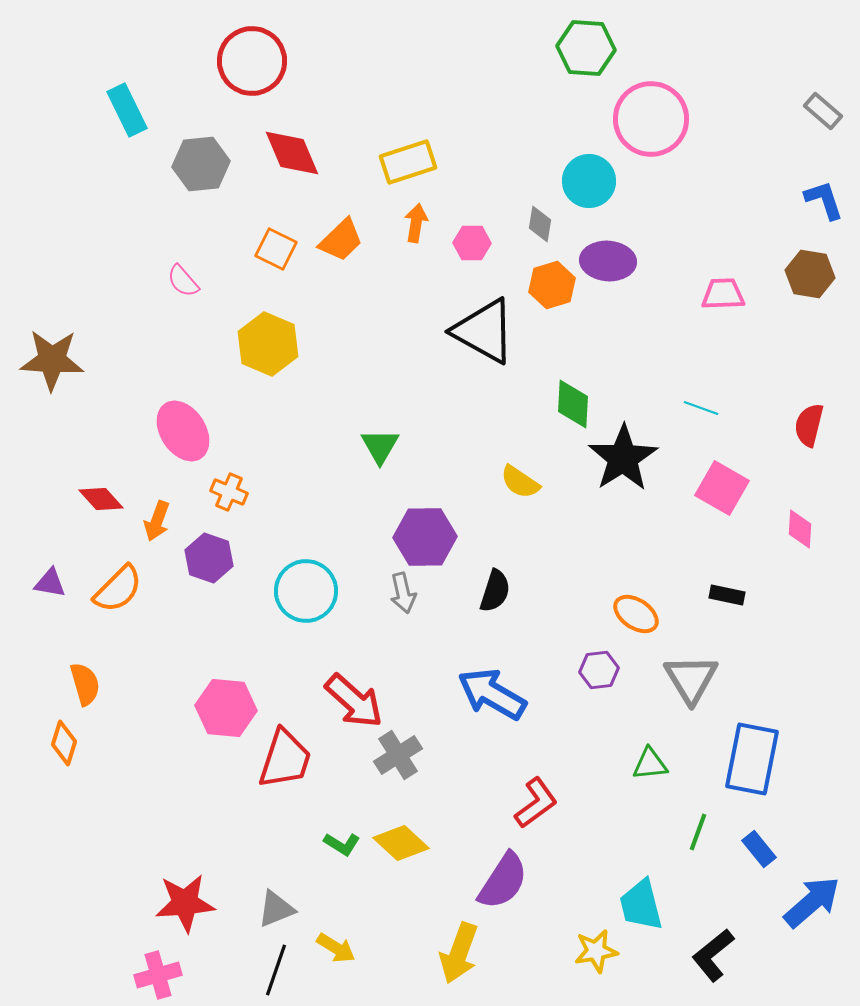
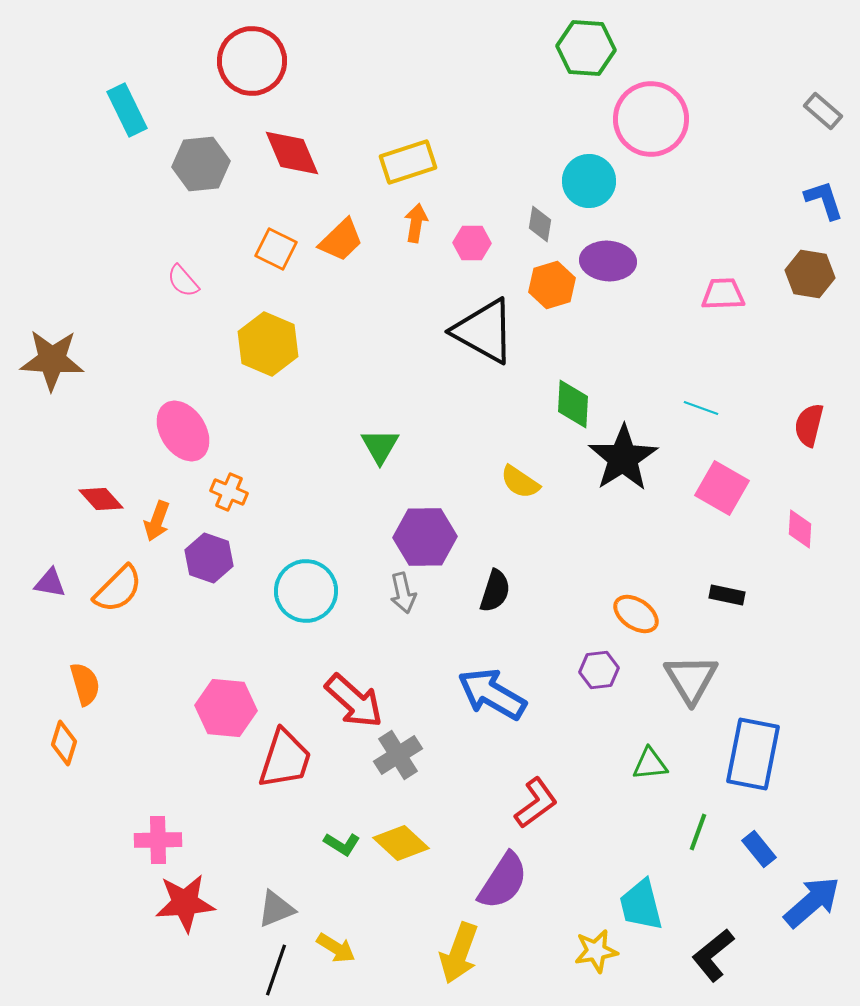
blue rectangle at (752, 759): moved 1 px right, 5 px up
pink cross at (158, 975): moved 135 px up; rotated 15 degrees clockwise
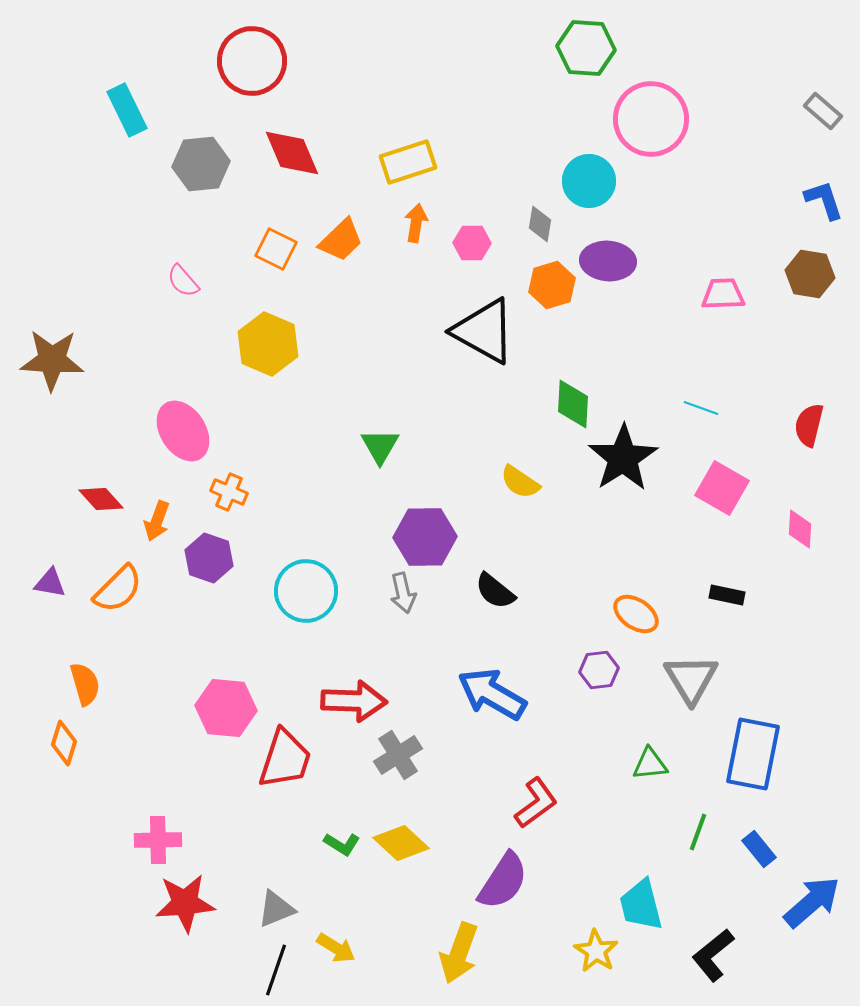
black semicircle at (495, 591): rotated 111 degrees clockwise
red arrow at (354, 701): rotated 40 degrees counterclockwise
yellow star at (596, 951): rotated 30 degrees counterclockwise
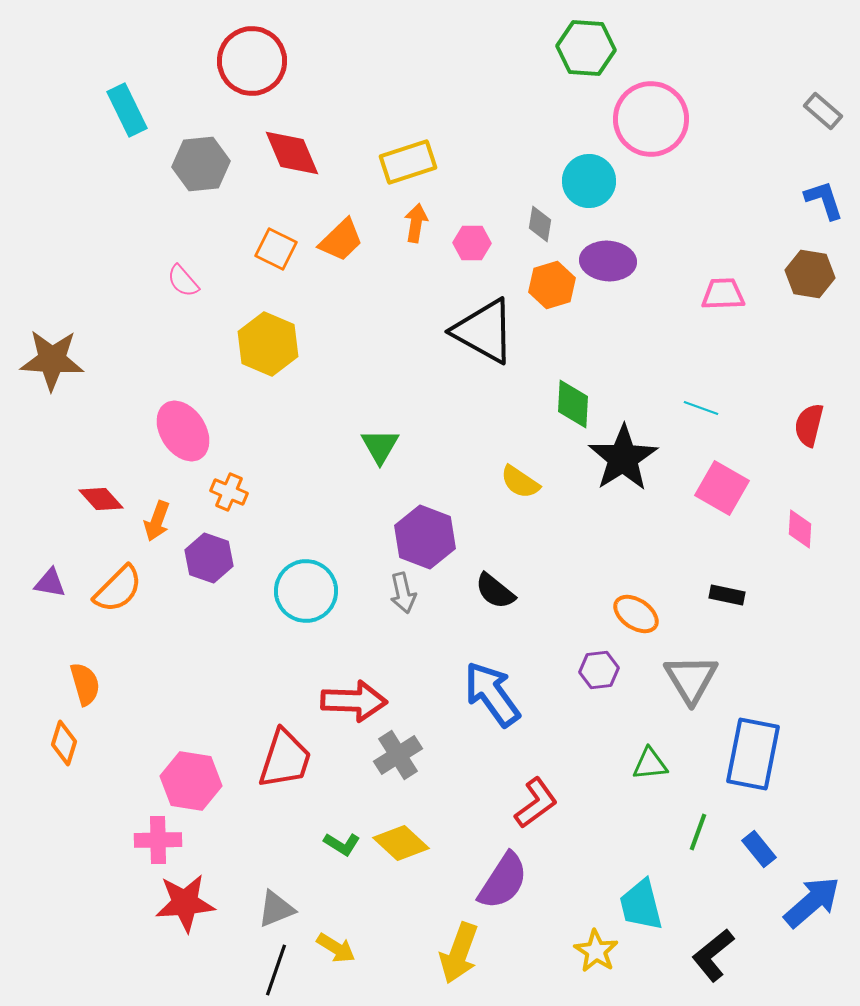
purple hexagon at (425, 537): rotated 22 degrees clockwise
blue arrow at (492, 694): rotated 24 degrees clockwise
pink hexagon at (226, 708): moved 35 px left, 73 px down; rotated 4 degrees clockwise
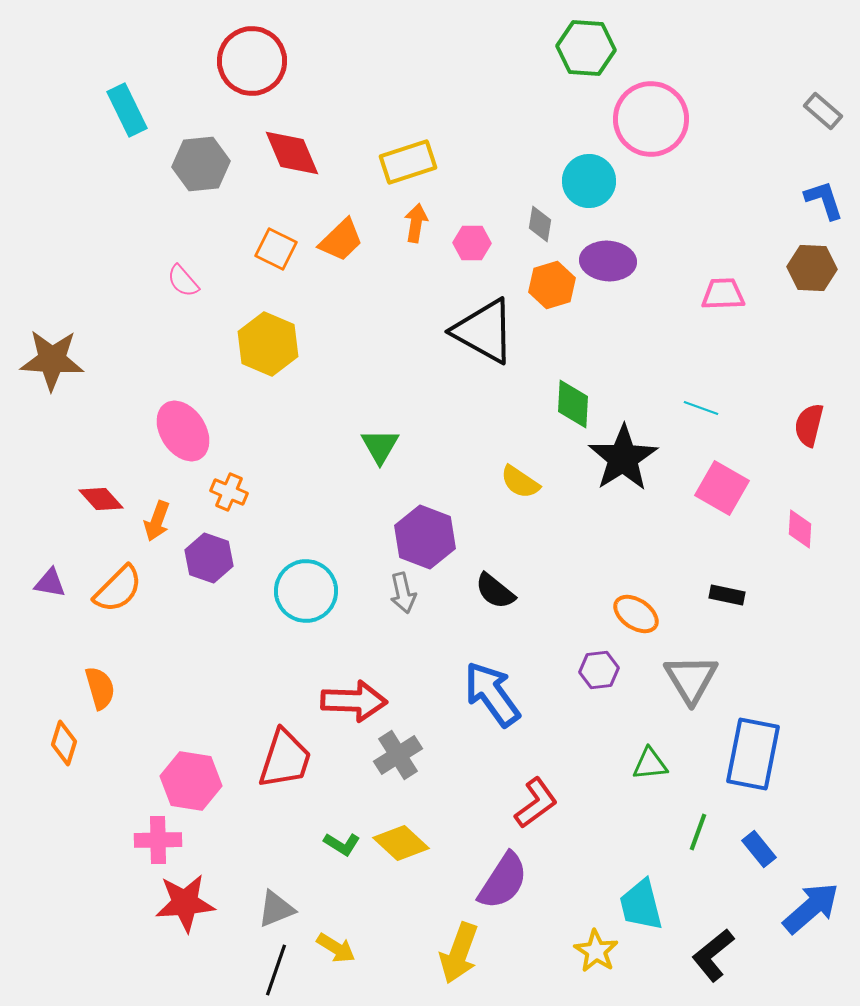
brown hexagon at (810, 274): moved 2 px right, 6 px up; rotated 6 degrees counterclockwise
orange semicircle at (85, 684): moved 15 px right, 4 px down
blue arrow at (812, 902): moved 1 px left, 6 px down
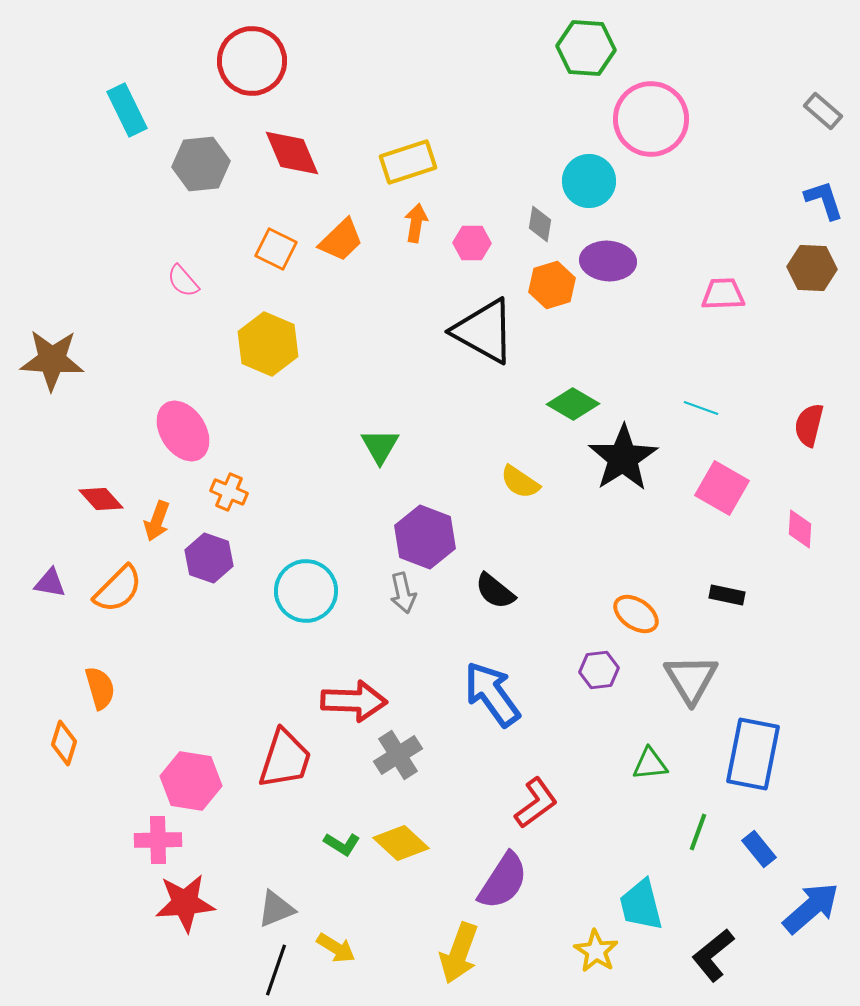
green diamond at (573, 404): rotated 63 degrees counterclockwise
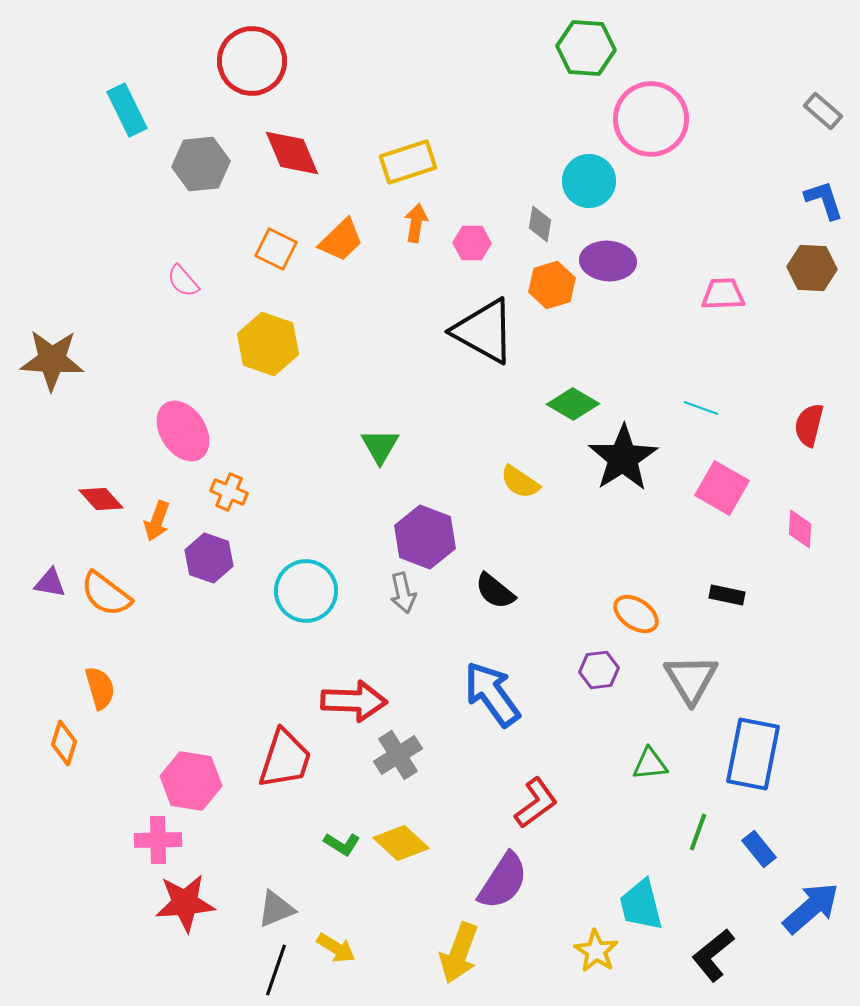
yellow hexagon at (268, 344): rotated 4 degrees counterclockwise
orange semicircle at (118, 589): moved 12 px left, 5 px down; rotated 82 degrees clockwise
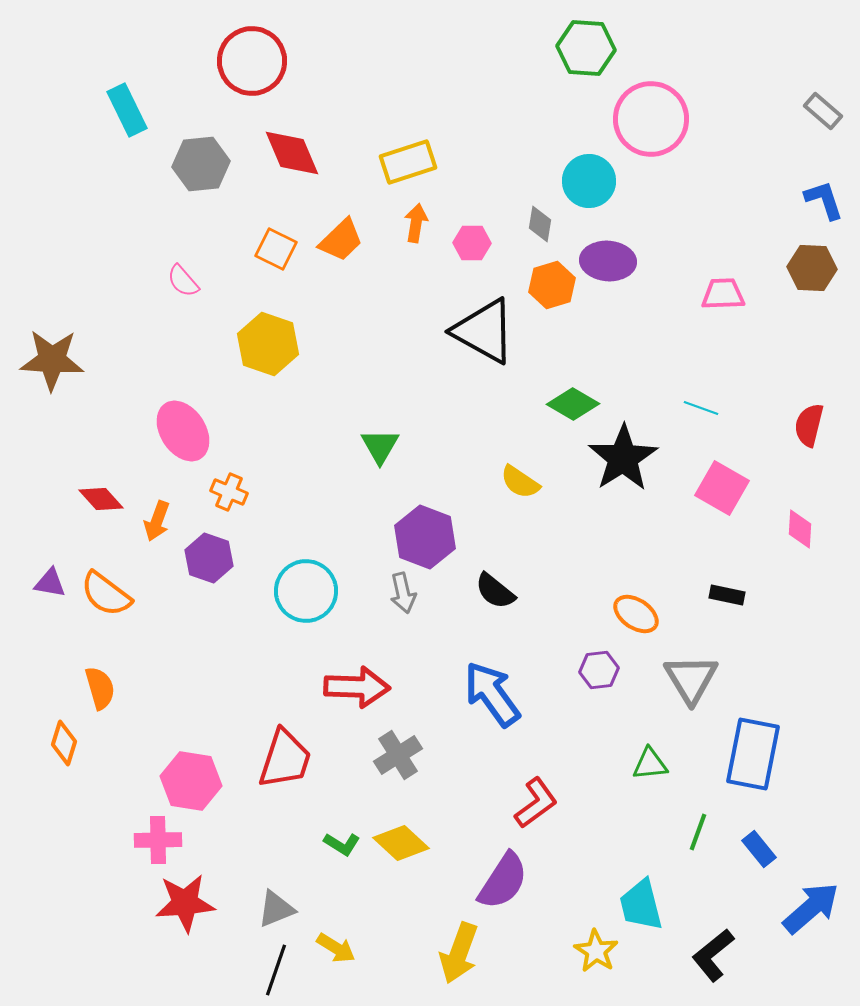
red arrow at (354, 701): moved 3 px right, 14 px up
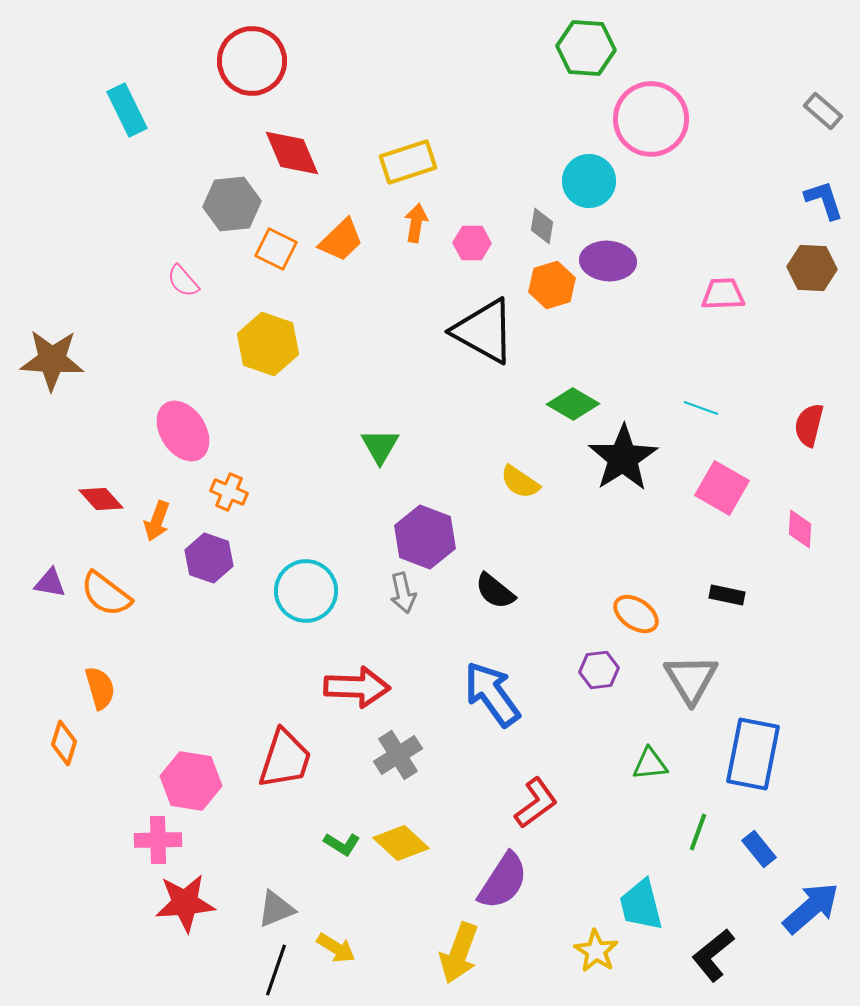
gray hexagon at (201, 164): moved 31 px right, 40 px down
gray diamond at (540, 224): moved 2 px right, 2 px down
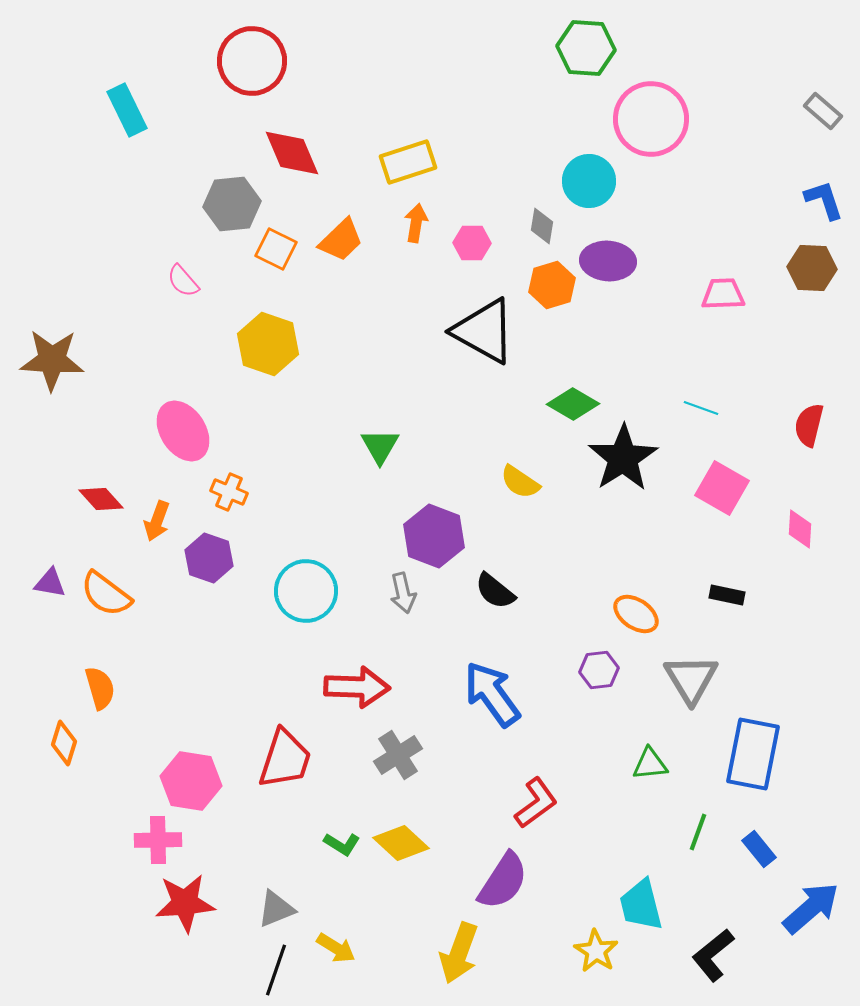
purple hexagon at (425, 537): moved 9 px right, 1 px up
